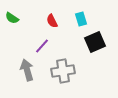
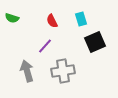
green semicircle: rotated 16 degrees counterclockwise
purple line: moved 3 px right
gray arrow: moved 1 px down
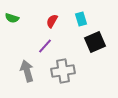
red semicircle: rotated 56 degrees clockwise
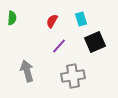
green semicircle: rotated 104 degrees counterclockwise
purple line: moved 14 px right
gray cross: moved 10 px right, 5 px down
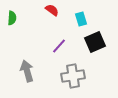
red semicircle: moved 11 px up; rotated 96 degrees clockwise
